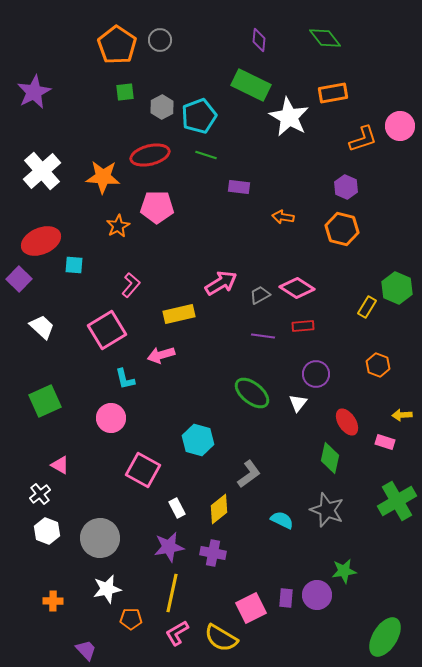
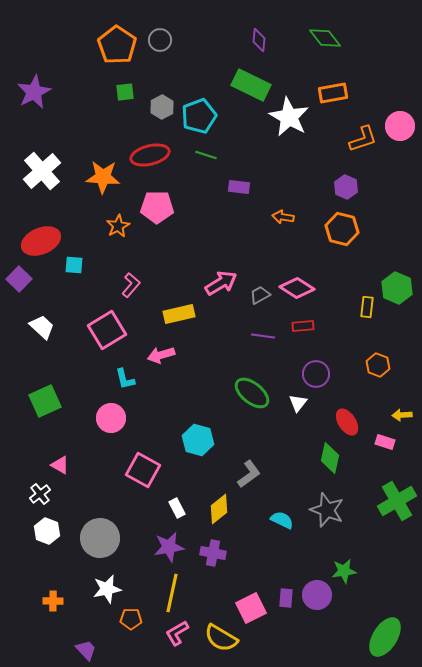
yellow rectangle at (367, 307): rotated 25 degrees counterclockwise
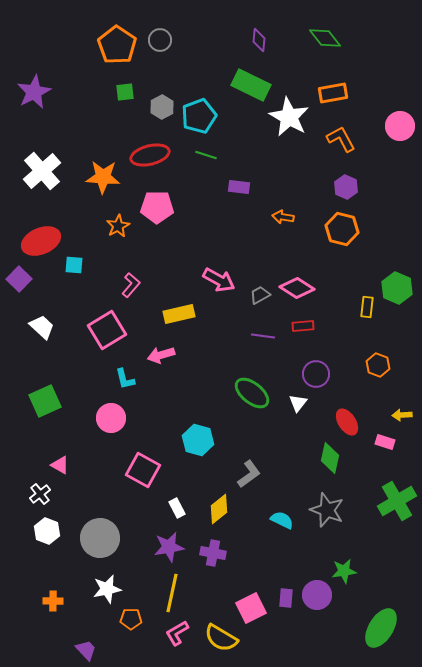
orange L-shape at (363, 139): moved 22 px left; rotated 100 degrees counterclockwise
pink arrow at (221, 283): moved 2 px left, 3 px up; rotated 60 degrees clockwise
green ellipse at (385, 637): moved 4 px left, 9 px up
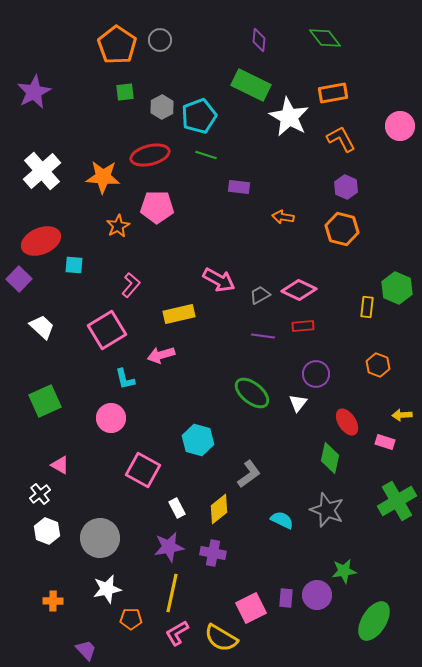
pink diamond at (297, 288): moved 2 px right, 2 px down; rotated 8 degrees counterclockwise
green ellipse at (381, 628): moved 7 px left, 7 px up
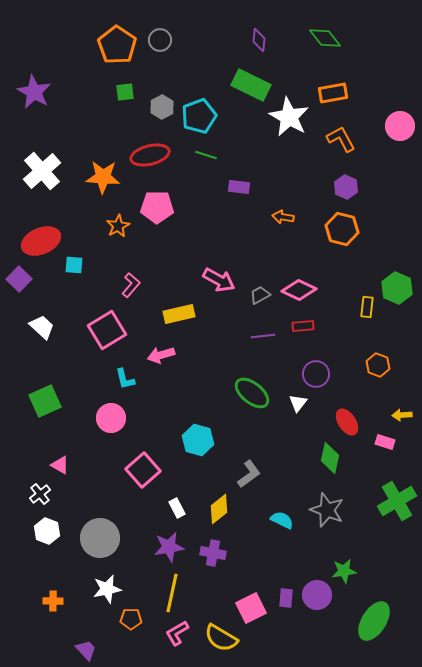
purple star at (34, 92): rotated 16 degrees counterclockwise
purple line at (263, 336): rotated 15 degrees counterclockwise
pink square at (143, 470): rotated 20 degrees clockwise
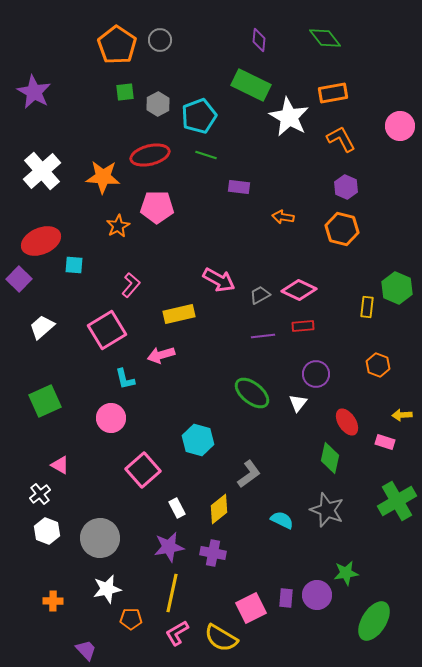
gray hexagon at (162, 107): moved 4 px left, 3 px up
white trapezoid at (42, 327): rotated 84 degrees counterclockwise
green star at (344, 571): moved 2 px right, 2 px down
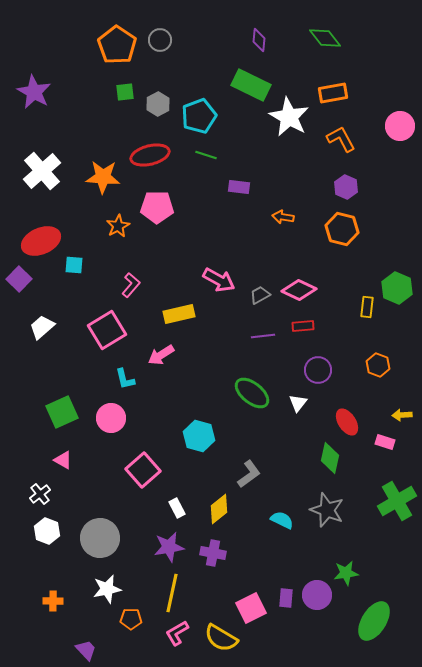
pink arrow at (161, 355): rotated 16 degrees counterclockwise
purple circle at (316, 374): moved 2 px right, 4 px up
green square at (45, 401): moved 17 px right, 11 px down
cyan hexagon at (198, 440): moved 1 px right, 4 px up
pink triangle at (60, 465): moved 3 px right, 5 px up
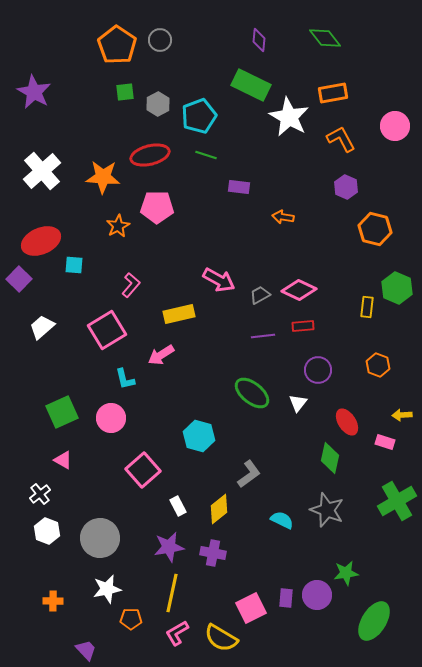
pink circle at (400, 126): moved 5 px left
orange hexagon at (342, 229): moved 33 px right
white rectangle at (177, 508): moved 1 px right, 2 px up
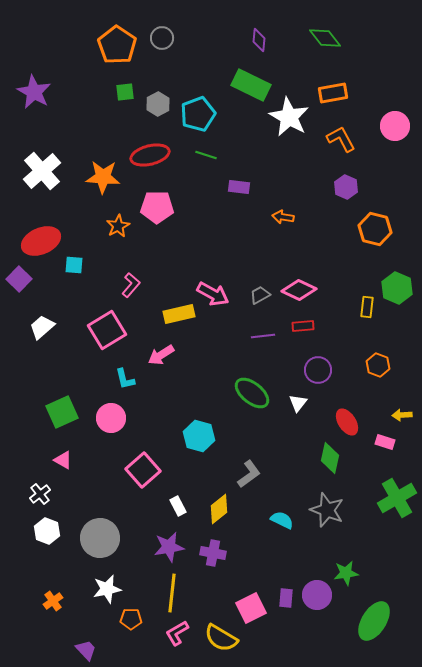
gray circle at (160, 40): moved 2 px right, 2 px up
cyan pentagon at (199, 116): moved 1 px left, 2 px up
pink arrow at (219, 280): moved 6 px left, 14 px down
green cross at (397, 501): moved 3 px up
yellow line at (172, 593): rotated 6 degrees counterclockwise
orange cross at (53, 601): rotated 36 degrees counterclockwise
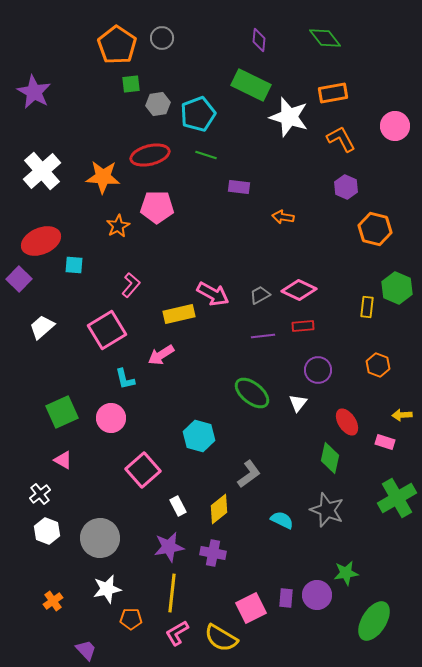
green square at (125, 92): moved 6 px right, 8 px up
gray hexagon at (158, 104): rotated 20 degrees clockwise
white star at (289, 117): rotated 12 degrees counterclockwise
